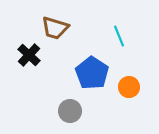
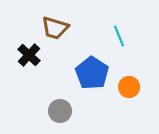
gray circle: moved 10 px left
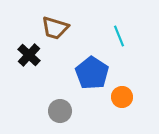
orange circle: moved 7 px left, 10 px down
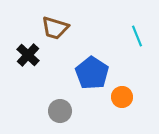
cyan line: moved 18 px right
black cross: moved 1 px left
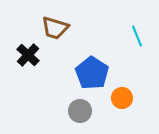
orange circle: moved 1 px down
gray circle: moved 20 px right
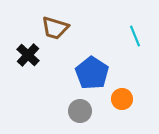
cyan line: moved 2 px left
orange circle: moved 1 px down
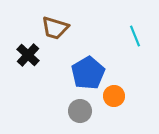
blue pentagon: moved 4 px left; rotated 8 degrees clockwise
orange circle: moved 8 px left, 3 px up
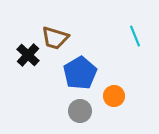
brown trapezoid: moved 10 px down
blue pentagon: moved 8 px left
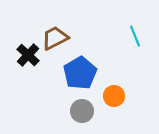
brown trapezoid: rotated 136 degrees clockwise
gray circle: moved 2 px right
